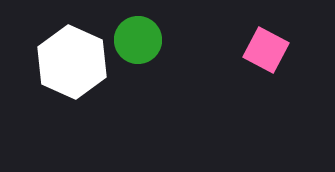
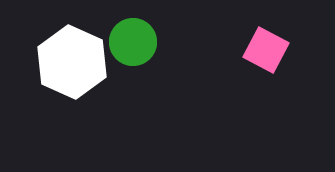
green circle: moved 5 px left, 2 px down
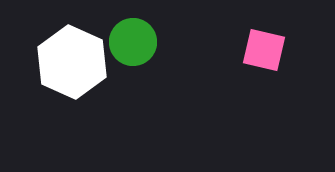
pink square: moved 2 px left; rotated 15 degrees counterclockwise
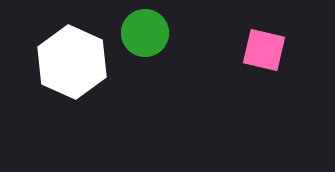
green circle: moved 12 px right, 9 px up
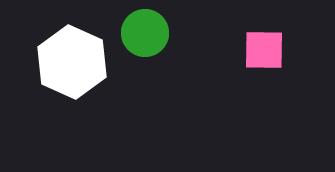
pink square: rotated 12 degrees counterclockwise
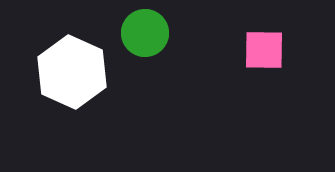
white hexagon: moved 10 px down
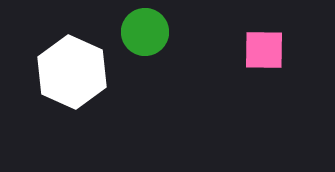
green circle: moved 1 px up
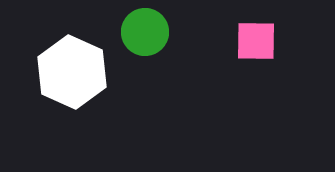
pink square: moved 8 px left, 9 px up
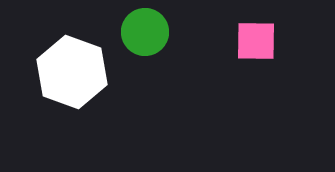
white hexagon: rotated 4 degrees counterclockwise
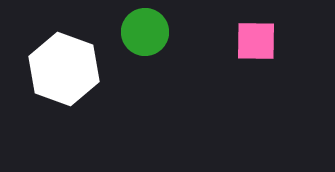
white hexagon: moved 8 px left, 3 px up
